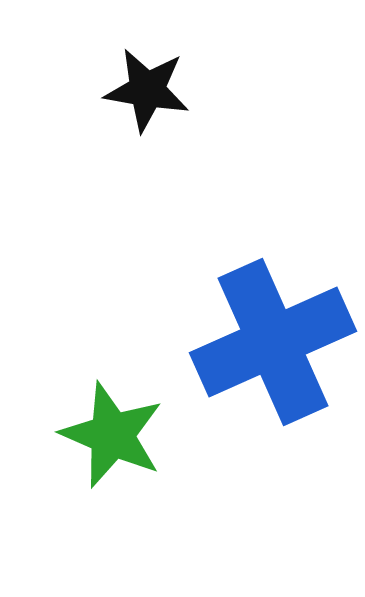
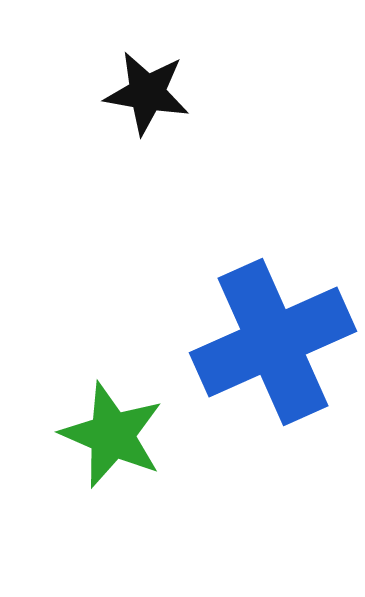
black star: moved 3 px down
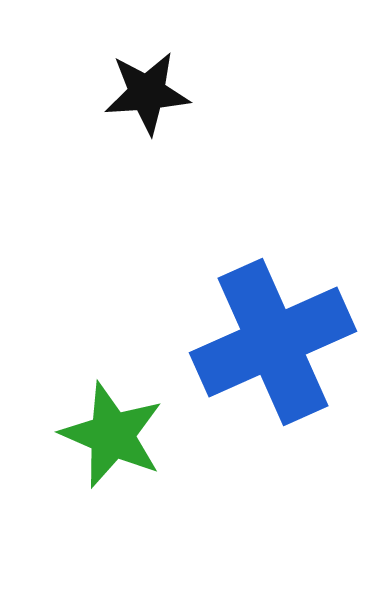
black star: rotated 14 degrees counterclockwise
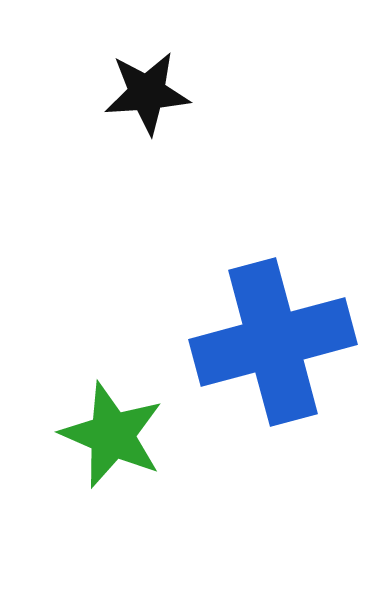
blue cross: rotated 9 degrees clockwise
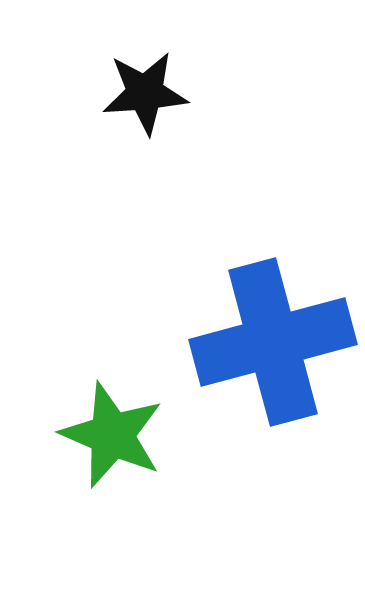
black star: moved 2 px left
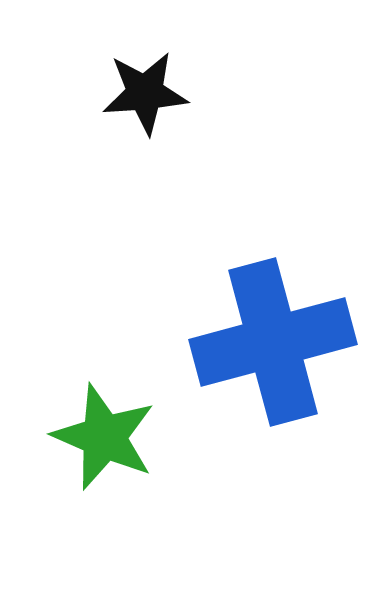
green star: moved 8 px left, 2 px down
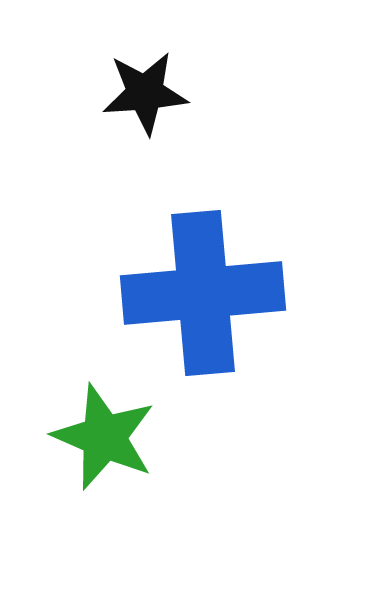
blue cross: moved 70 px left, 49 px up; rotated 10 degrees clockwise
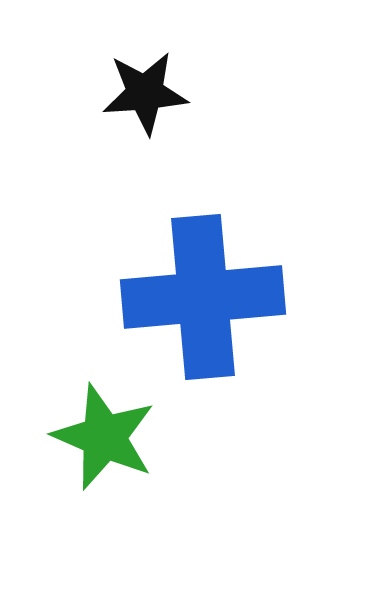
blue cross: moved 4 px down
